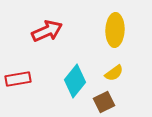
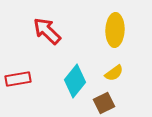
red arrow: rotated 112 degrees counterclockwise
brown square: moved 1 px down
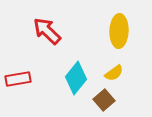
yellow ellipse: moved 4 px right, 1 px down
cyan diamond: moved 1 px right, 3 px up
brown square: moved 3 px up; rotated 15 degrees counterclockwise
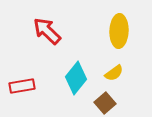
red rectangle: moved 4 px right, 7 px down
brown square: moved 1 px right, 3 px down
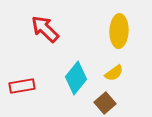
red arrow: moved 2 px left, 2 px up
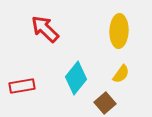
yellow semicircle: moved 7 px right, 1 px down; rotated 18 degrees counterclockwise
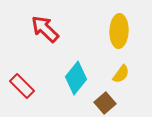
red rectangle: rotated 55 degrees clockwise
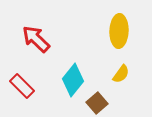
red arrow: moved 9 px left, 10 px down
cyan diamond: moved 3 px left, 2 px down
brown square: moved 8 px left
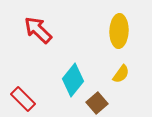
red arrow: moved 2 px right, 9 px up
red rectangle: moved 1 px right, 13 px down
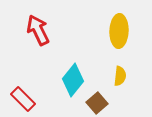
red arrow: rotated 20 degrees clockwise
yellow semicircle: moved 1 px left, 2 px down; rotated 30 degrees counterclockwise
